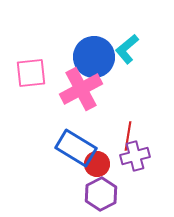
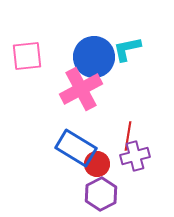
cyan L-shape: rotated 28 degrees clockwise
pink square: moved 4 px left, 17 px up
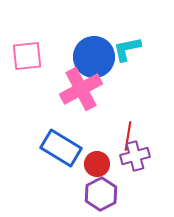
blue rectangle: moved 15 px left
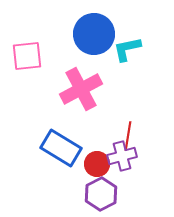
blue circle: moved 23 px up
purple cross: moved 13 px left
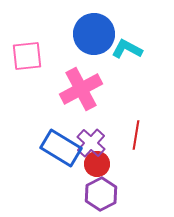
cyan L-shape: rotated 40 degrees clockwise
red line: moved 8 px right, 1 px up
purple cross: moved 31 px left, 13 px up; rotated 32 degrees counterclockwise
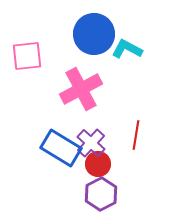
red circle: moved 1 px right
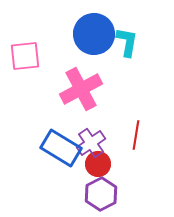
cyan L-shape: moved 7 px up; rotated 72 degrees clockwise
pink square: moved 2 px left
purple cross: rotated 12 degrees clockwise
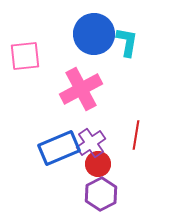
blue rectangle: moved 2 px left; rotated 54 degrees counterclockwise
